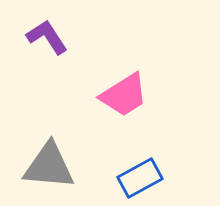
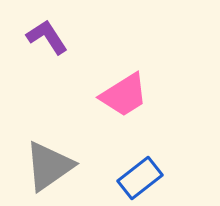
gray triangle: rotated 40 degrees counterclockwise
blue rectangle: rotated 9 degrees counterclockwise
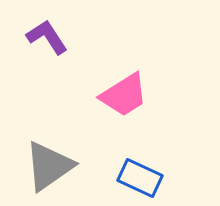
blue rectangle: rotated 63 degrees clockwise
